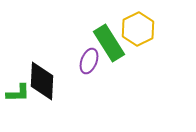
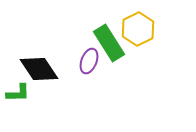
black diamond: moved 3 px left, 12 px up; rotated 36 degrees counterclockwise
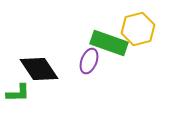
yellow hexagon: rotated 12 degrees clockwise
green rectangle: rotated 39 degrees counterclockwise
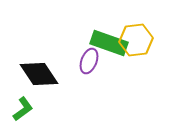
yellow hexagon: moved 2 px left, 11 px down; rotated 8 degrees clockwise
black diamond: moved 5 px down
green L-shape: moved 5 px right, 16 px down; rotated 35 degrees counterclockwise
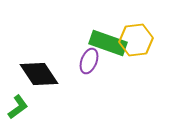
green rectangle: moved 1 px left
green L-shape: moved 5 px left, 2 px up
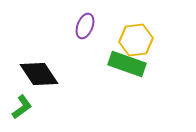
green rectangle: moved 19 px right, 21 px down
purple ellipse: moved 4 px left, 35 px up
green L-shape: moved 4 px right
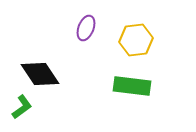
purple ellipse: moved 1 px right, 2 px down
green rectangle: moved 5 px right, 22 px down; rotated 12 degrees counterclockwise
black diamond: moved 1 px right
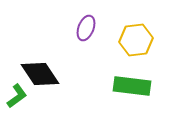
green L-shape: moved 5 px left, 11 px up
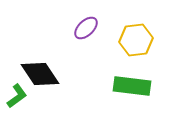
purple ellipse: rotated 25 degrees clockwise
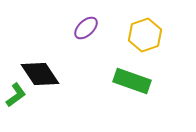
yellow hexagon: moved 9 px right, 5 px up; rotated 12 degrees counterclockwise
green rectangle: moved 5 px up; rotated 12 degrees clockwise
green L-shape: moved 1 px left, 1 px up
